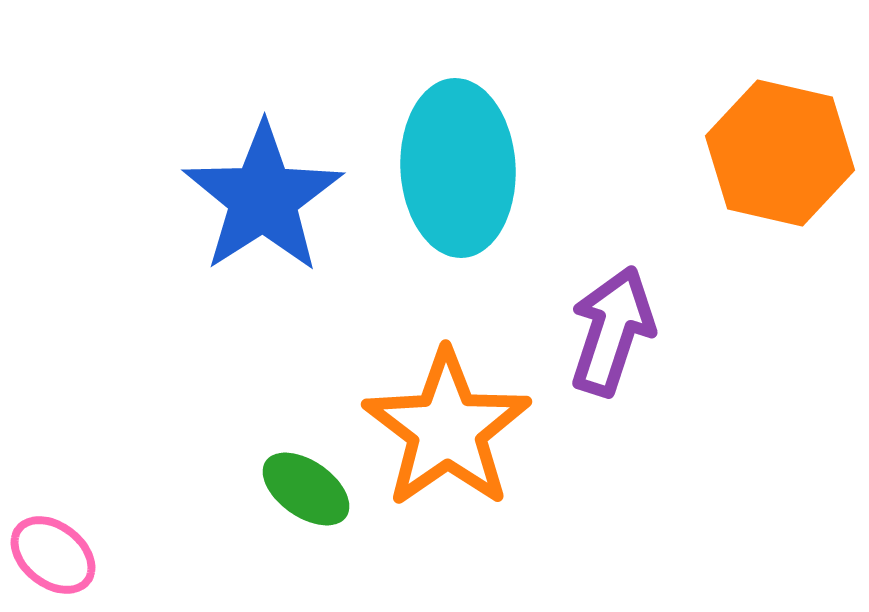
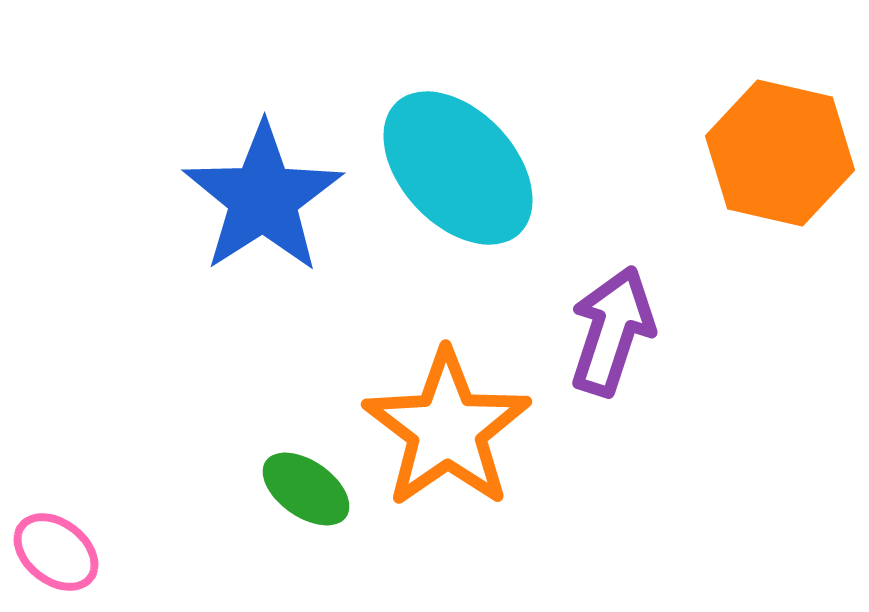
cyan ellipse: rotated 40 degrees counterclockwise
pink ellipse: moved 3 px right, 3 px up
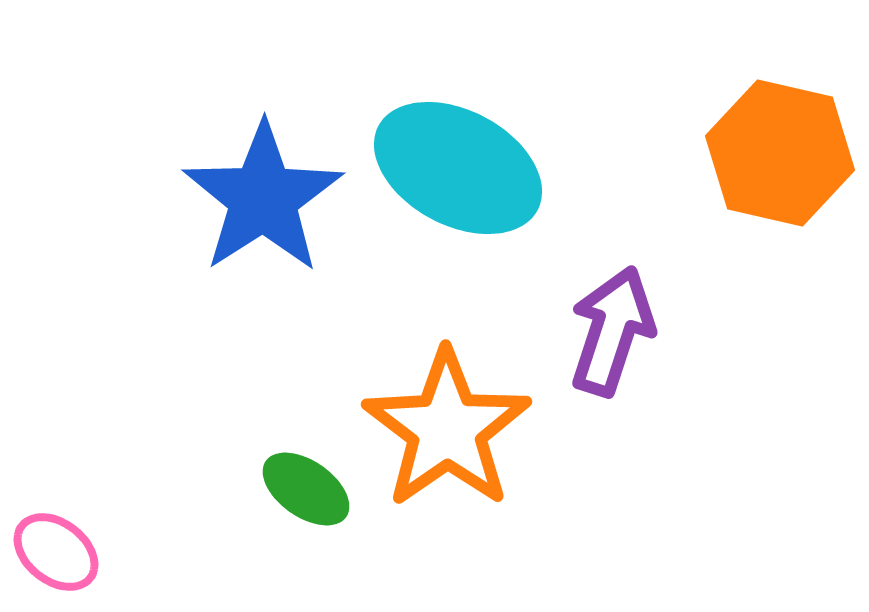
cyan ellipse: rotated 19 degrees counterclockwise
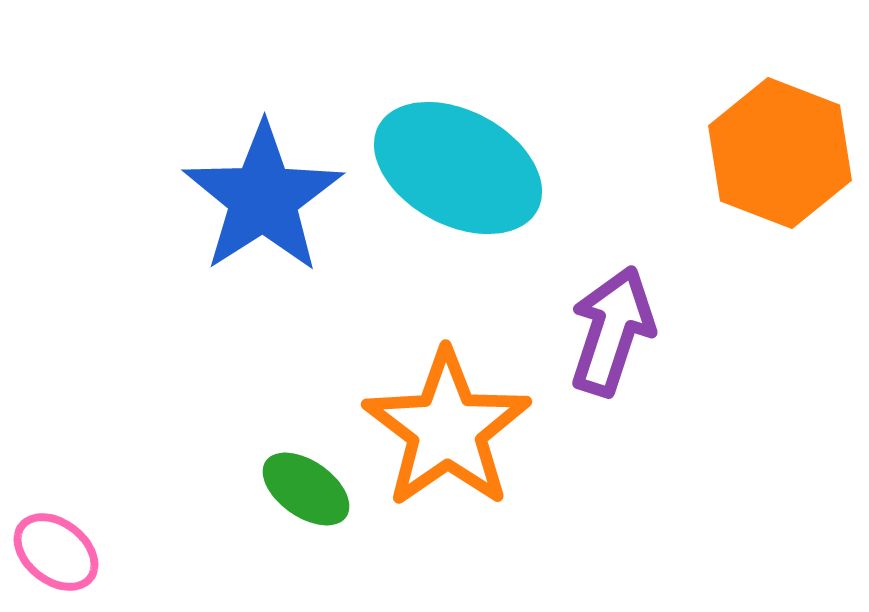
orange hexagon: rotated 8 degrees clockwise
